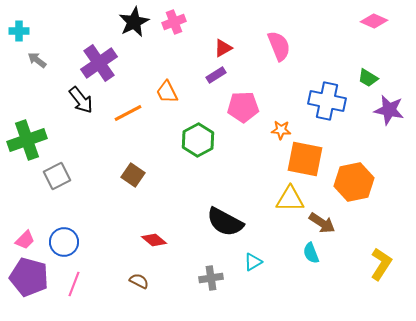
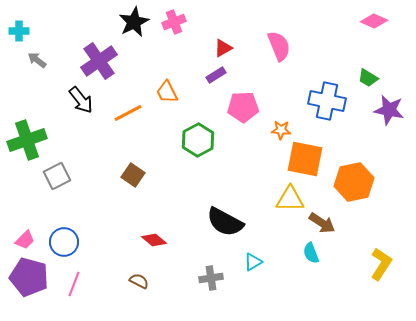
purple cross: moved 2 px up
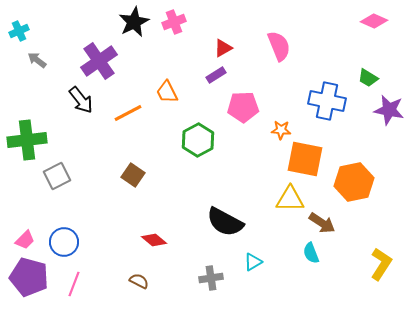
cyan cross: rotated 24 degrees counterclockwise
green cross: rotated 12 degrees clockwise
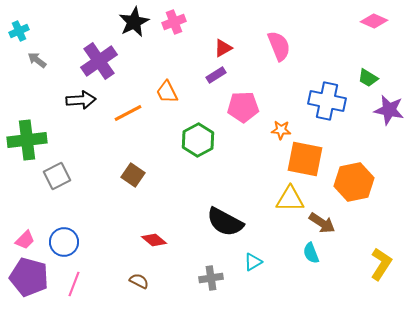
black arrow: rotated 56 degrees counterclockwise
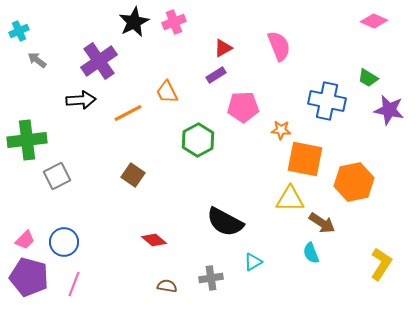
brown semicircle: moved 28 px right, 5 px down; rotated 18 degrees counterclockwise
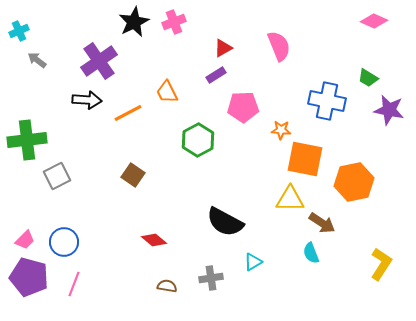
black arrow: moved 6 px right; rotated 8 degrees clockwise
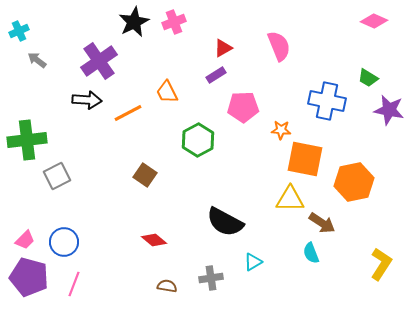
brown square: moved 12 px right
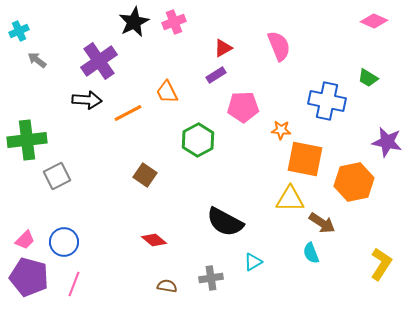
purple star: moved 2 px left, 32 px down
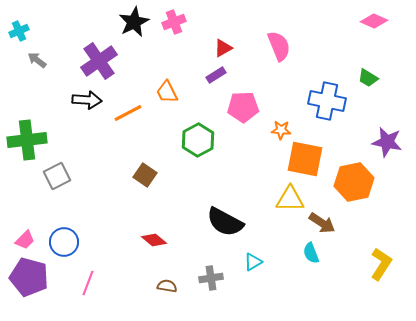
pink line: moved 14 px right, 1 px up
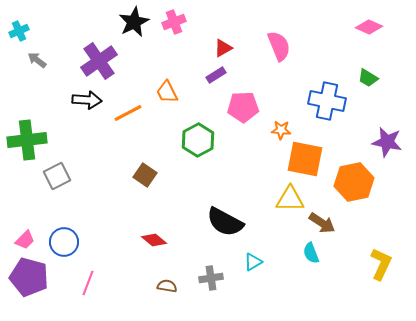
pink diamond: moved 5 px left, 6 px down
yellow L-shape: rotated 8 degrees counterclockwise
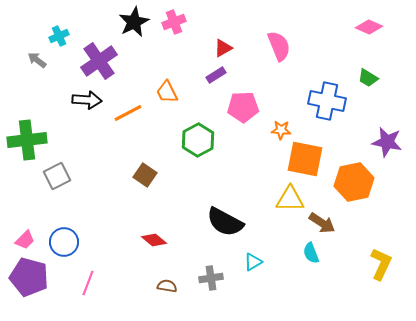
cyan cross: moved 40 px right, 5 px down
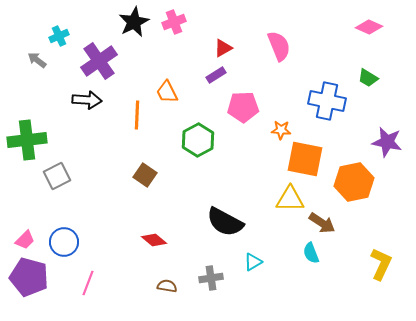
orange line: moved 9 px right, 2 px down; rotated 60 degrees counterclockwise
